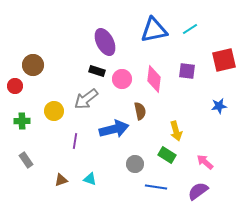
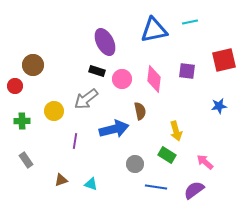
cyan line: moved 7 px up; rotated 21 degrees clockwise
cyan triangle: moved 1 px right, 5 px down
purple semicircle: moved 4 px left, 1 px up
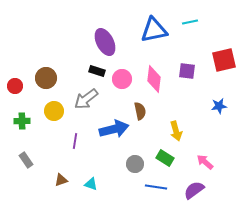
brown circle: moved 13 px right, 13 px down
green rectangle: moved 2 px left, 3 px down
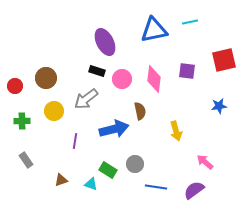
green rectangle: moved 57 px left, 12 px down
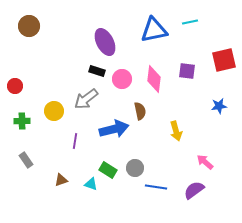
brown circle: moved 17 px left, 52 px up
gray circle: moved 4 px down
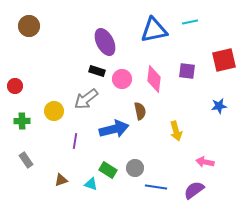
pink arrow: rotated 30 degrees counterclockwise
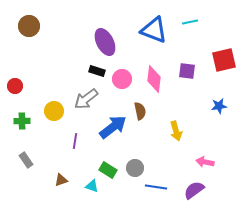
blue triangle: rotated 32 degrees clockwise
blue arrow: moved 1 px left, 2 px up; rotated 24 degrees counterclockwise
cyan triangle: moved 1 px right, 2 px down
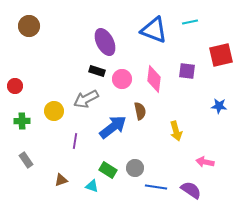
red square: moved 3 px left, 5 px up
gray arrow: rotated 10 degrees clockwise
blue star: rotated 14 degrees clockwise
purple semicircle: moved 3 px left; rotated 70 degrees clockwise
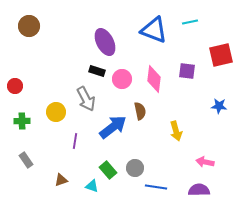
gray arrow: rotated 90 degrees counterclockwise
yellow circle: moved 2 px right, 1 px down
green rectangle: rotated 18 degrees clockwise
purple semicircle: moved 8 px right; rotated 35 degrees counterclockwise
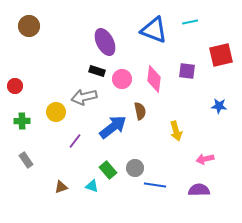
gray arrow: moved 2 px left, 2 px up; rotated 105 degrees clockwise
purple line: rotated 28 degrees clockwise
pink arrow: moved 3 px up; rotated 24 degrees counterclockwise
brown triangle: moved 7 px down
blue line: moved 1 px left, 2 px up
